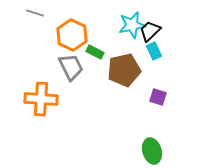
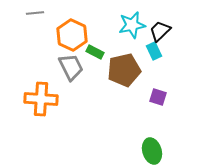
gray line: rotated 24 degrees counterclockwise
black trapezoid: moved 10 px right
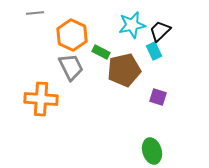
green rectangle: moved 6 px right
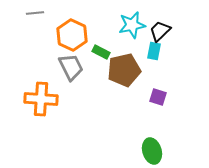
cyan rectangle: rotated 36 degrees clockwise
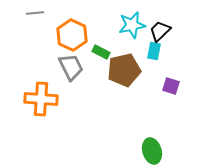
purple square: moved 13 px right, 11 px up
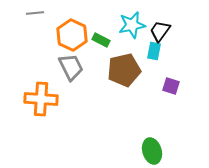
black trapezoid: rotated 10 degrees counterclockwise
green rectangle: moved 12 px up
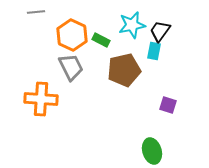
gray line: moved 1 px right, 1 px up
purple square: moved 3 px left, 19 px down
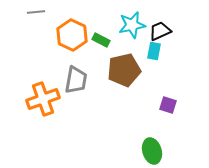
black trapezoid: rotated 30 degrees clockwise
gray trapezoid: moved 5 px right, 13 px down; rotated 36 degrees clockwise
orange cross: moved 2 px right; rotated 24 degrees counterclockwise
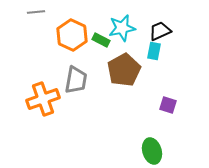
cyan star: moved 10 px left, 3 px down
brown pentagon: rotated 16 degrees counterclockwise
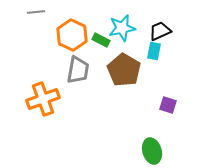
brown pentagon: rotated 12 degrees counterclockwise
gray trapezoid: moved 2 px right, 10 px up
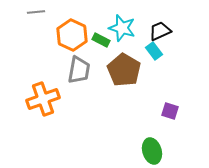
cyan star: rotated 28 degrees clockwise
cyan rectangle: rotated 48 degrees counterclockwise
gray trapezoid: moved 1 px right
purple square: moved 2 px right, 6 px down
